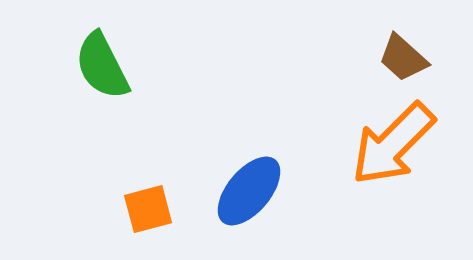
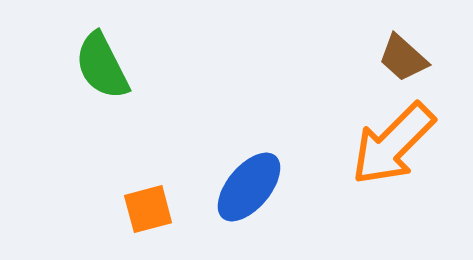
blue ellipse: moved 4 px up
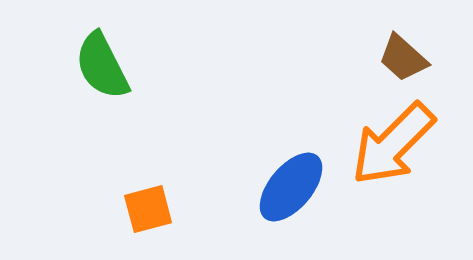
blue ellipse: moved 42 px right
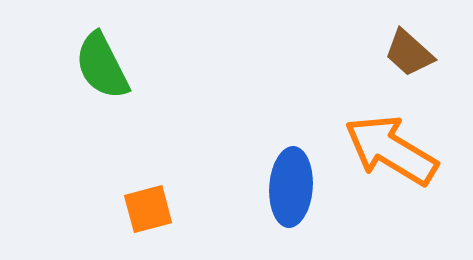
brown trapezoid: moved 6 px right, 5 px up
orange arrow: moved 2 px left, 6 px down; rotated 76 degrees clockwise
blue ellipse: rotated 36 degrees counterclockwise
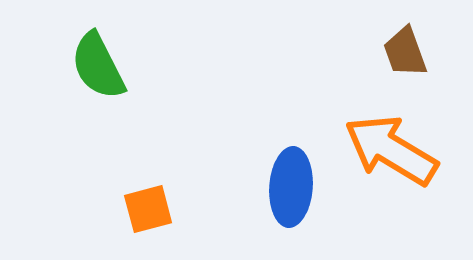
brown trapezoid: moved 4 px left, 1 px up; rotated 28 degrees clockwise
green semicircle: moved 4 px left
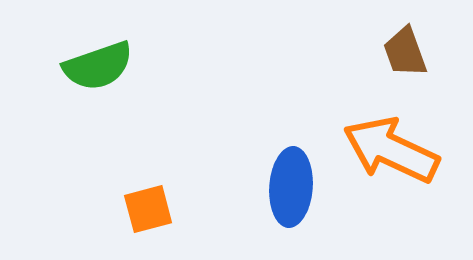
green semicircle: rotated 82 degrees counterclockwise
orange arrow: rotated 6 degrees counterclockwise
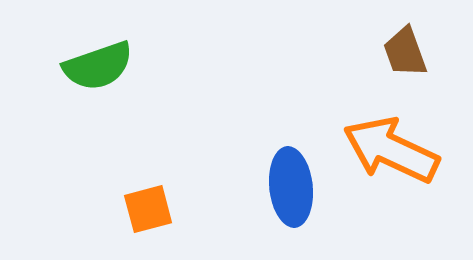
blue ellipse: rotated 10 degrees counterclockwise
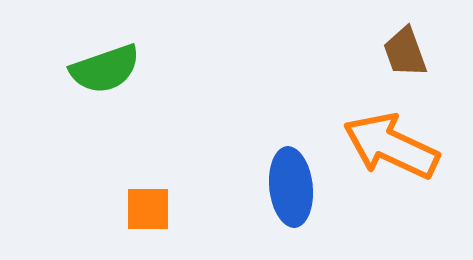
green semicircle: moved 7 px right, 3 px down
orange arrow: moved 4 px up
orange square: rotated 15 degrees clockwise
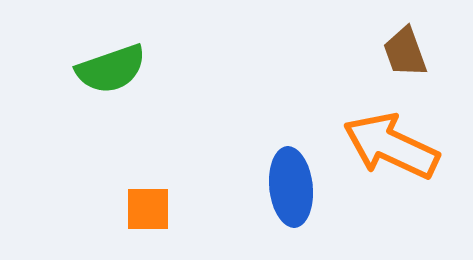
green semicircle: moved 6 px right
